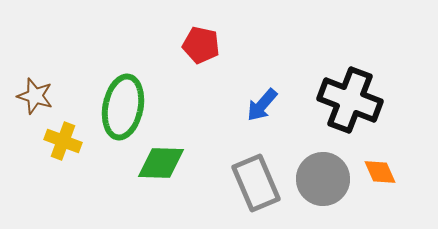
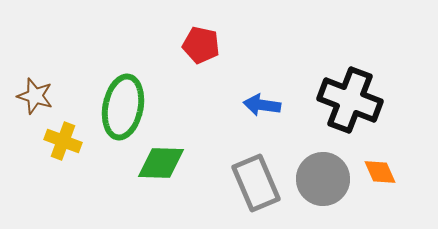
blue arrow: rotated 57 degrees clockwise
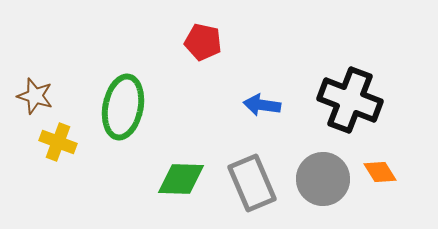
red pentagon: moved 2 px right, 3 px up
yellow cross: moved 5 px left, 1 px down
green diamond: moved 20 px right, 16 px down
orange diamond: rotated 8 degrees counterclockwise
gray rectangle: moved 4 px left
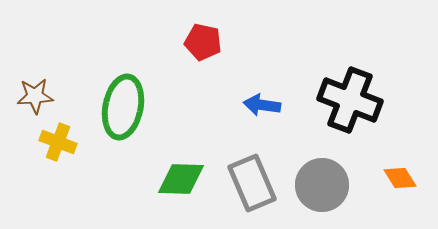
brown star: rotated 21 degrees counterclockwise
orange diamond: moved 20 px right, 6 px down
gray circle: moved 1 px left, 6 px down
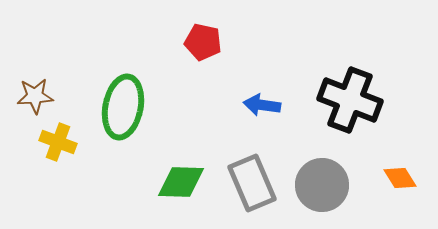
green diamond: moved 3 px down
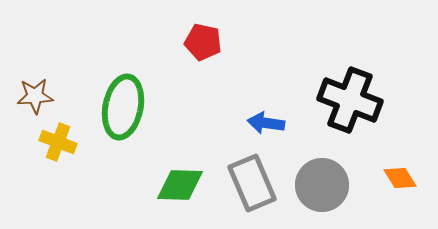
blue arrow: moved 4 px right, 18 px down
green diamond: moved 1 px left, 3 px down
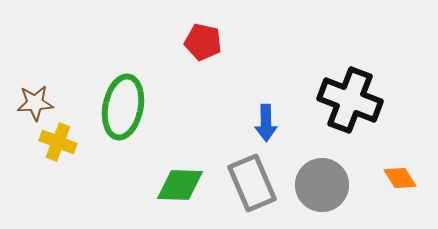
brown star: moved 7 px down
blue arrow: rotated 99 degrees counterclockwise
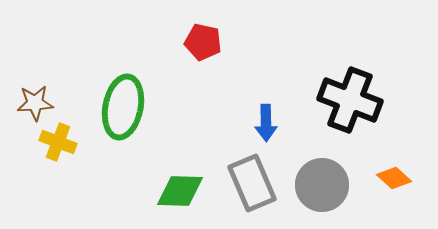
orange diamond: moved 6 px left; rotated 16 degrees counterclockwise
green diamond: moved 6 px down
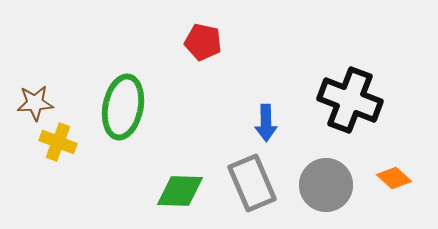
gray circle: moved 4 px right
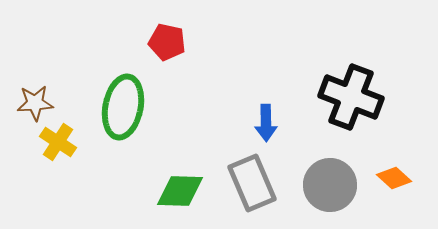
red pentagon: moved 36 px left
black cross: moved 1 px right, 3 px up
yellow cross: rotated 12 degrees clockwise
gray circle: moved 4 px right
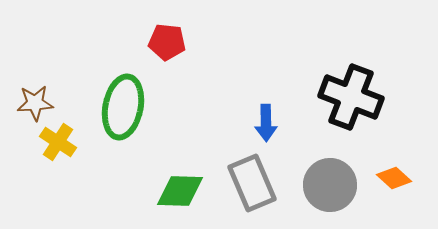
red pentagon: rotated 6 degrees counterclockwise
